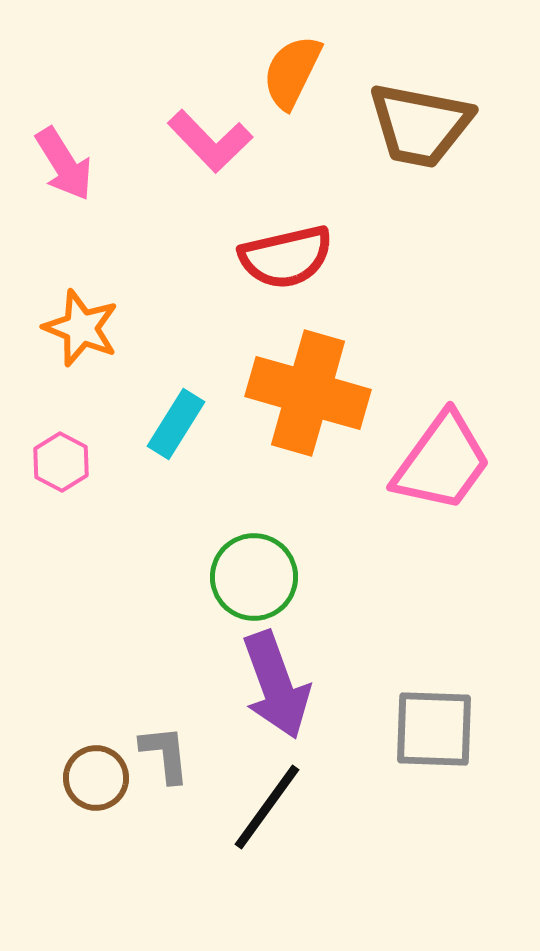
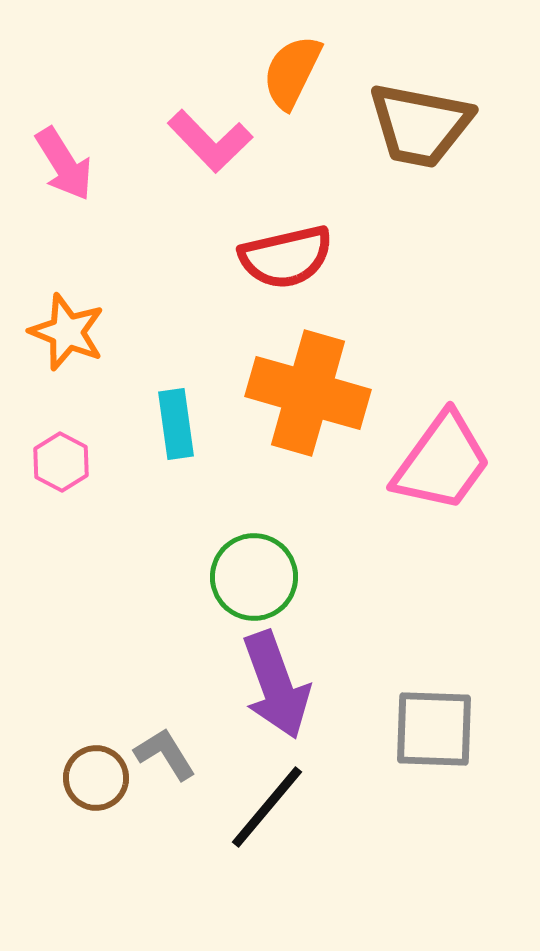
orange star: moved 14 px left, 4 px down
cyan rectangle: rotated 40 degrees counterclockwise
gray L-shape: rotated 26 degrees counterclockwise
black line: rotated 4 degrees clockwise
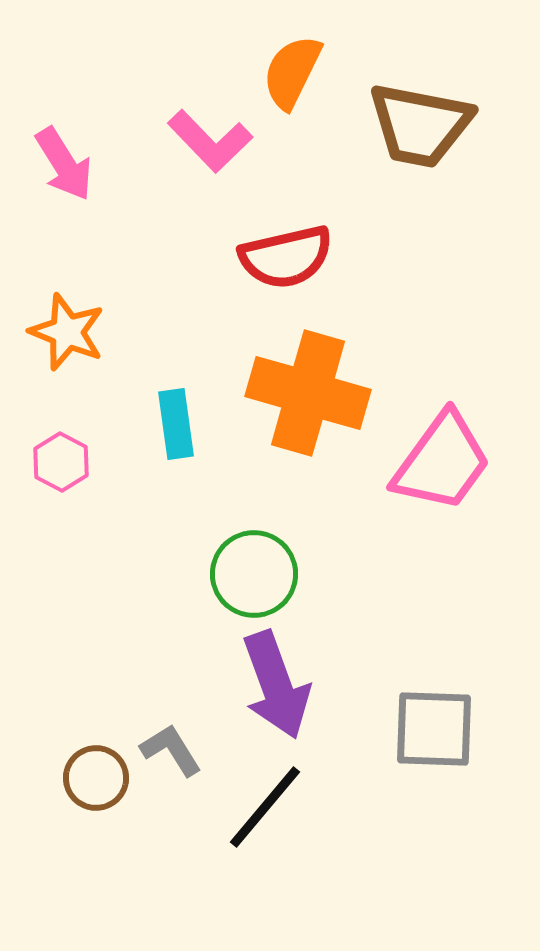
green circle: moved 3 px up
gray L-shape: moved 6 px right, 4 px up
black line: moved 2 px left
